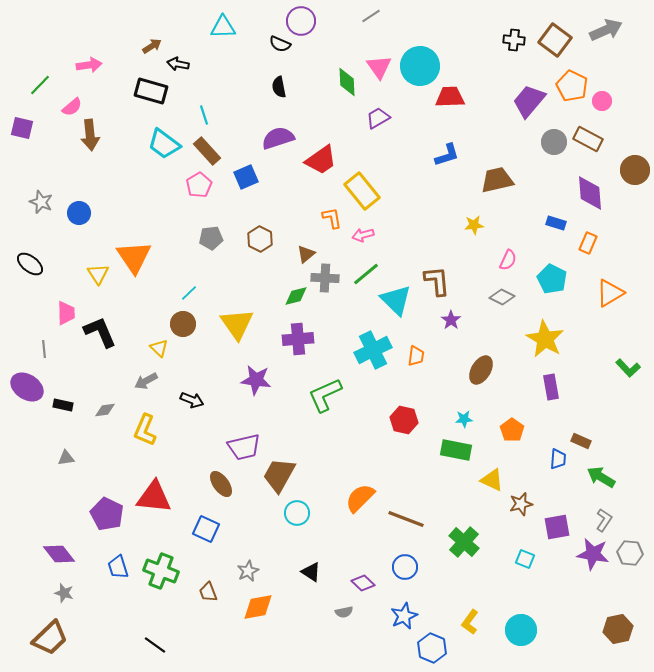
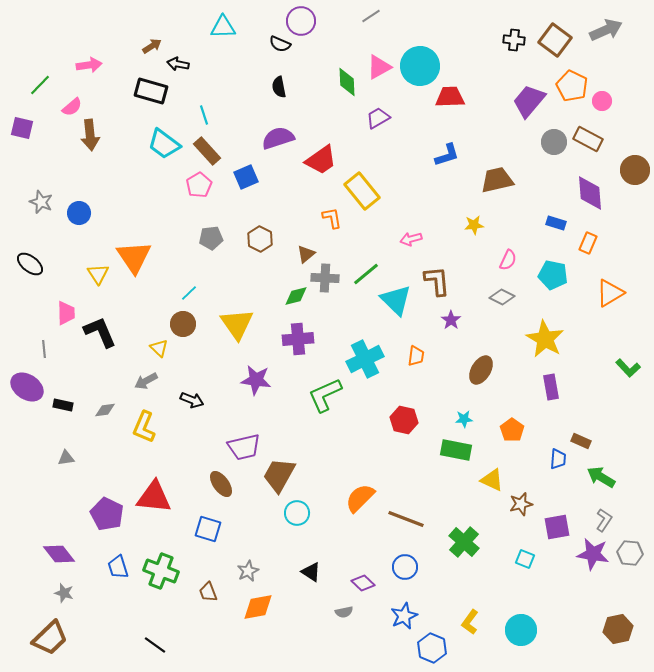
pink triangle at (379, 67): rotated 36 degrees clockwise
pink arrow at (363, 235): moved 48 px right, 4 px down
cyan pentagon at (552, 279): moved 1 px right, 4 px up; rotated 16 degrees counterclockwise
cyan cross at (373, 350): moved 8 px left, 9 px down
yellow L-shape at (145, 430): moved 1 px left, 3 px up
blue square at (206, 529): moved 2 px right; rotated 8 degrees counterclockwise
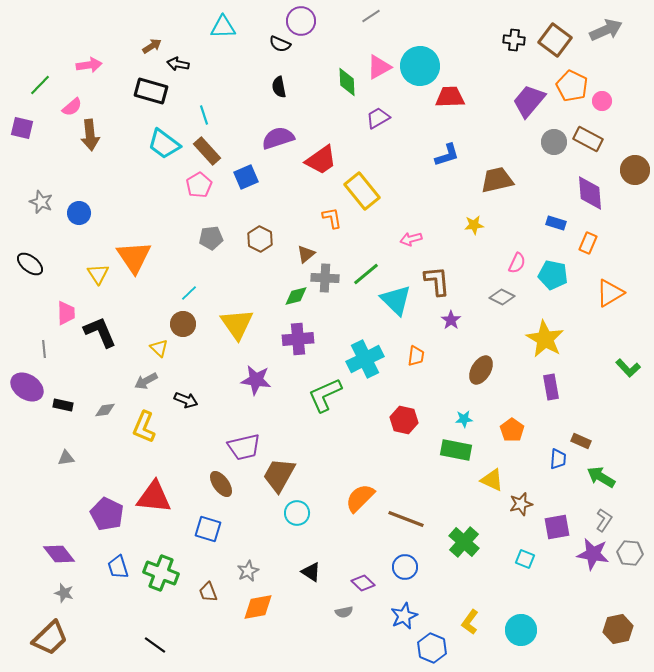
pink semicircle at (508, 260): moved 9 px right, 3 px down
black arrow at (192, 400): moved 6 px left
green cross at (161, 571): moved 2 px down
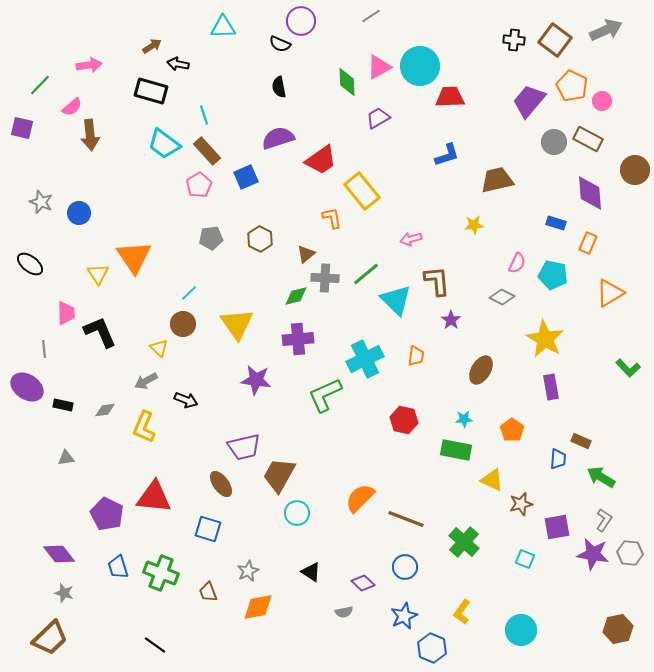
yellow L-shape at (470, 622): moved 8 px left, 10 px up
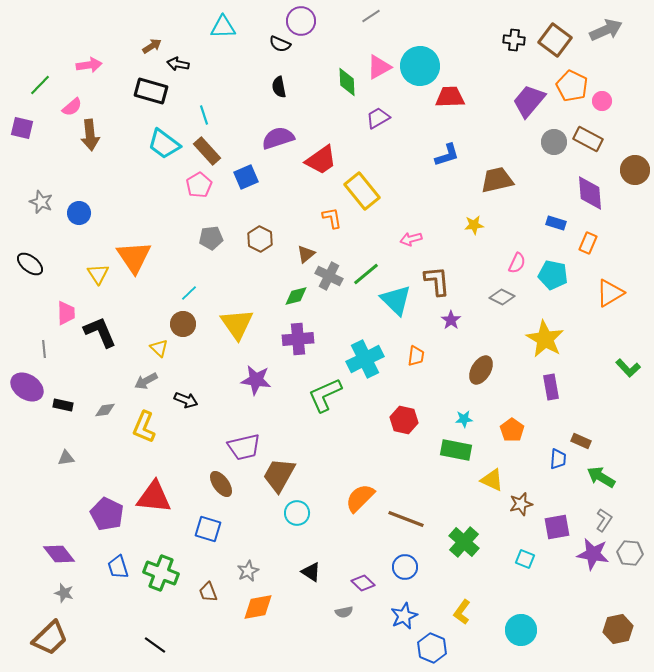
gray cross at (325, 278): moved 4 px right, 2 px up; rotated 24 degrees clockwise
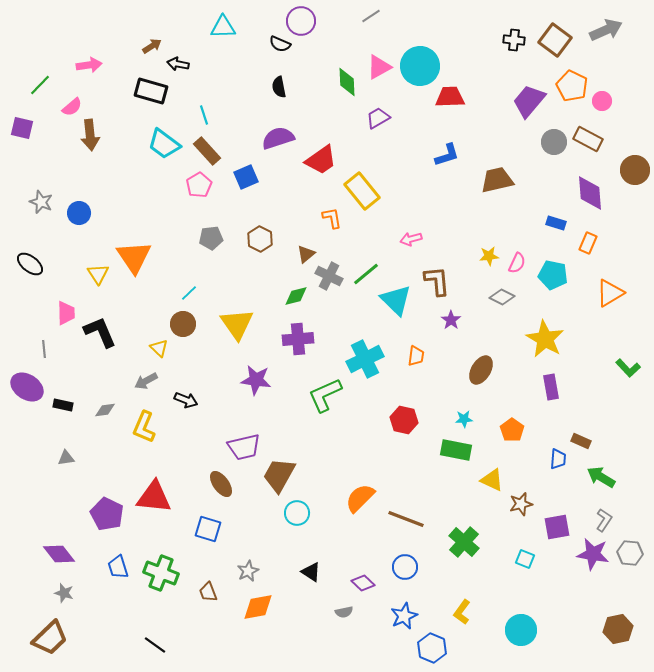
yellow star at (474, 225): moved 15 px right, 31 px down
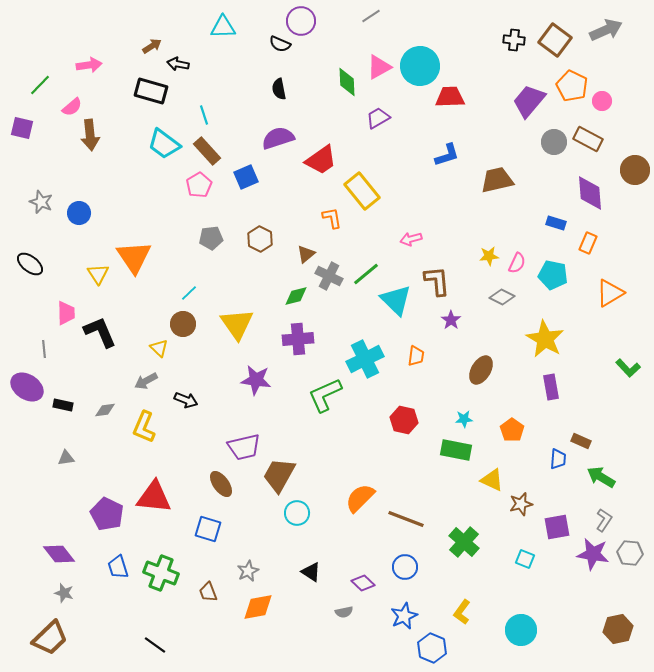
black semicircle at (279, 87): moved 2 px down
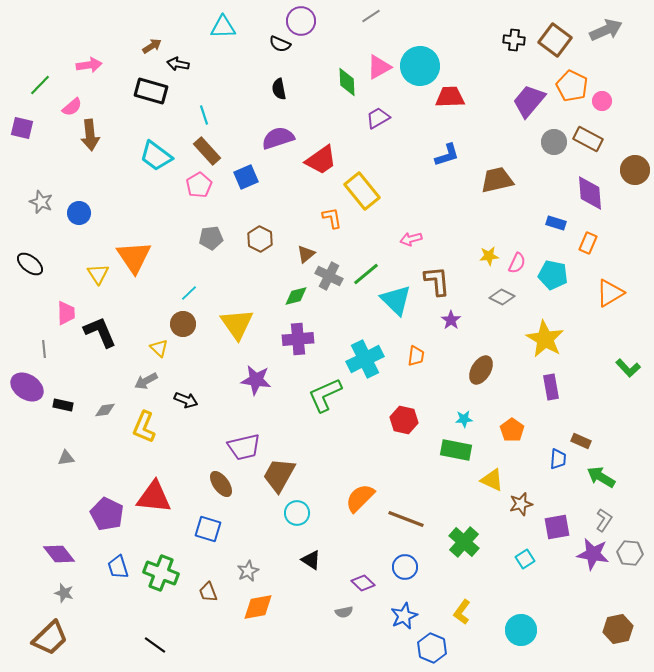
cyan trapezoid at (164, 144): moved 8 px left, 12 px down
cyan square at (525, 559): rotated 36 degrees clockwise
black triangle at (311, 572): moved 12 px up
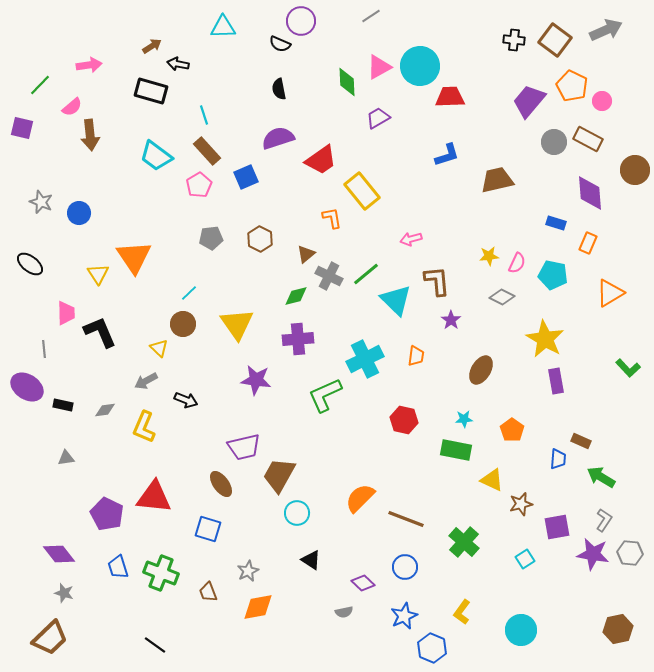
purple rectangle at (551, 387): moved 5 px right, 6 px up
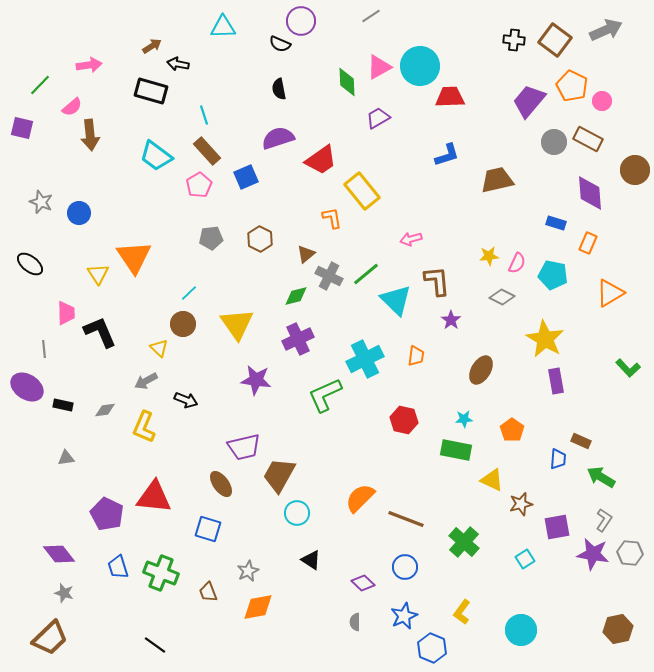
purple cross at (298, 339): rotated 20 degrees counterclockwise
gray semicircle at (344, 612): moved 11 px right, 10 px down; rotated 102 degrees clockwise
